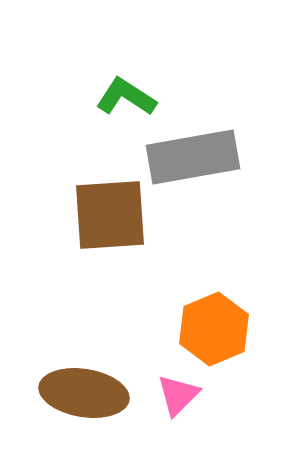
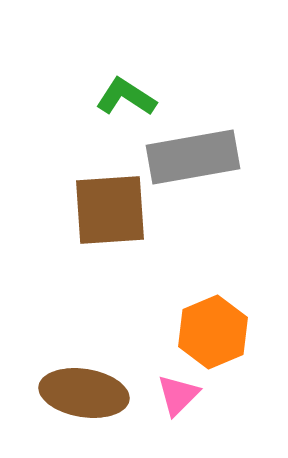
brown square: moved 5 px up
orange hexagon: moved 1 px left, 3 px down
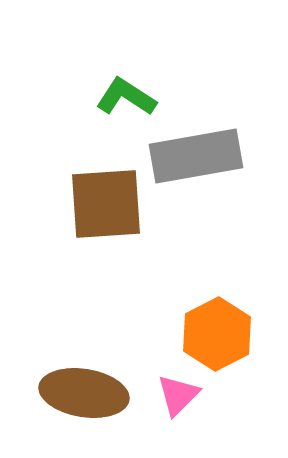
gray rectangle: moved 3 px right, 1 px up
brown square: moved 4 px left, 6 px up
orange hexagon: moved 4 px right, 2 px down; rotated 4 degrees counterclockwise
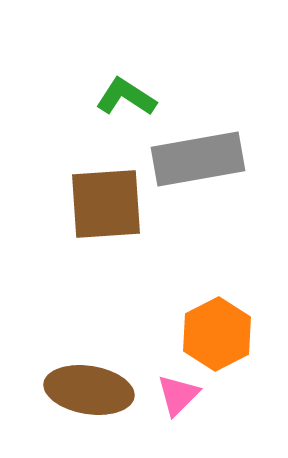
gray rectangle: moved 2 px right, 3 px down
brown ellipse: moved 5 px right, 3 px up
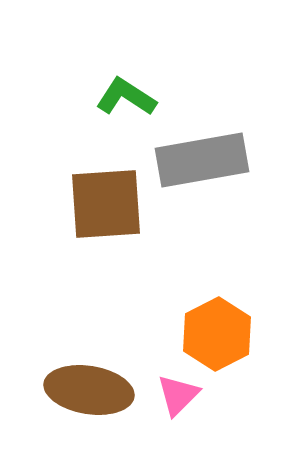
gray rectangle: moved 4 px right, 1 px down
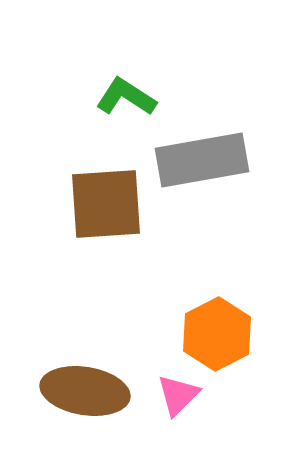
brown ellipse: moved 4 px left, 1 px down
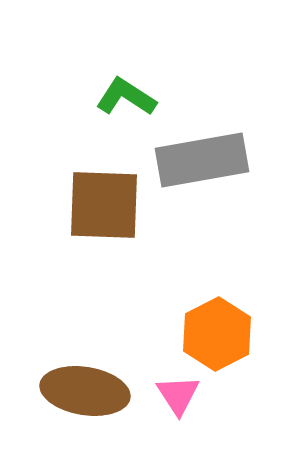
brown square: moved 2 px left, 1 px down; rotated 6 degrees clockwise
pink triangle: rotated 18 degrees counterclockwise
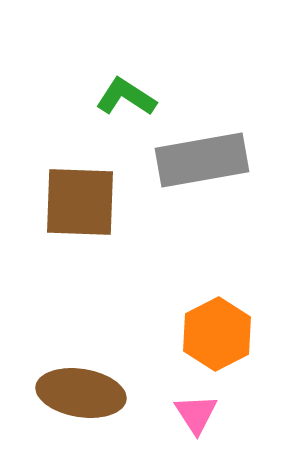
brown square: moved 24 px left, 3 px up
brown ellipse: moved 4 px left, 2 px down
pink triangle: moved 18 px right, 19 px down
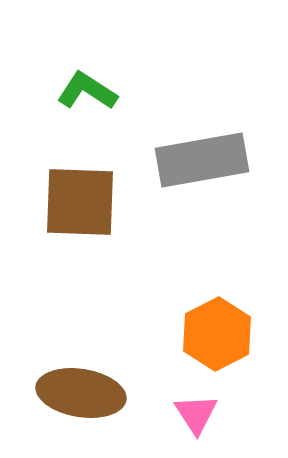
green L-shape: moved 39 px left, 6 px up
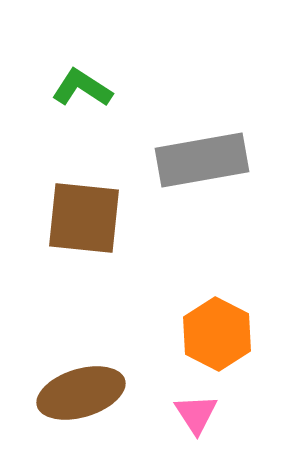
green L-shape: moved 5 px left, 3 px up
brown square: moved 4 px right, 16 px down; rotated 4 degrees clockwise
orange hexagon: rotated 6 degrees counterclockwise
brown ellipse: rotated 26 degrees counterclockwise
